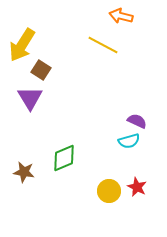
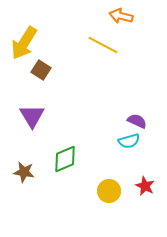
yellow arrow: moved 2 px right, 2 px up
purple triangle: moved 2 px right, 18 px down
green diamond: moved 1 px right, 1 px down
red star: moved 8 px right, 1 px up
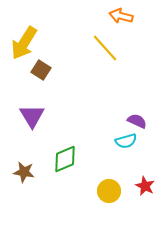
yellow line: moved 2 px right, 3 px down; rotated 20 degrees clockwise
cyan semicircle: moved 3 px left
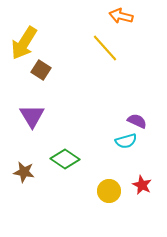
green diamond: rotated 56 degrees clockwise
red star: moved 3 px left, 1 px up
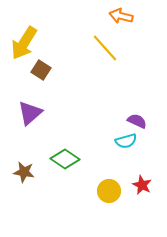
purple triangle: moved 2 px left, 3 px up; rotated 20 degrees clockwise
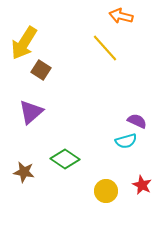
purple triangle: moved 1 px right, 1 px up
yellow circle: moved 3 px left
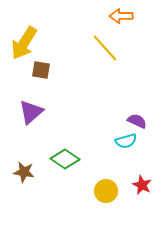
orange arrow: rotated 15 degrees counterclockwise
brown square: rotated 24 degrees counterclockwise
